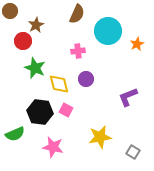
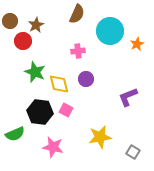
brown circle: moved 10 px down
cyan circle: moved 2 px right
green star: moved 4 px down
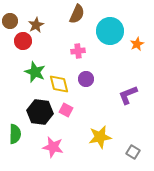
purple L-shape: moved 2 px up
green semicircle: rotated 66 degrees counterclockwise
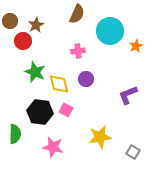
orange star: moved 1 px left, 2 px down
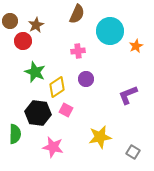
yellow diamond: moved 2 px left, 3 px down; rotated 70 degrees clockwise
black hexagon: moved 2 px left, 1 px down
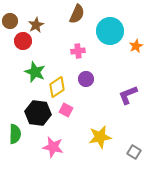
gray square: moved 1 px right
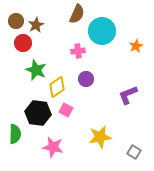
brown circle: moved 6 px right
cyan circle: moved 8 px left
red circle: moved 2 px down
green star: moved 1 px right, 2 px up
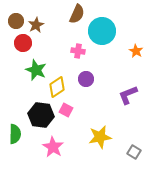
orange star: moved 5 px down; rotated 16 degrees counterclockwise
pink cross: rotated 16 degrees clockwise
black hexagon: moved 3 px right, 2 px down
pink star: rotated 20 degrees clockwise
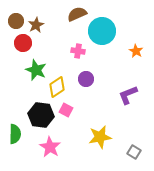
brown semicircle: rotated 138 degrees counterclockwise
pink star: moved 3 px left
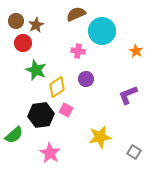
brown semicircle: moved 1 px left
black hexagon: rotated 15 degrees counterclockwise
green semicircle: moved 1 px left, 1 px down; rotated 48 degrees clockwise
pink star: moved 6 px down
